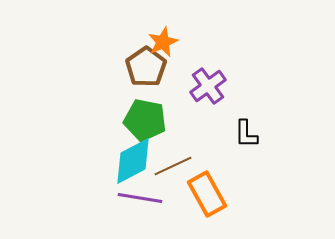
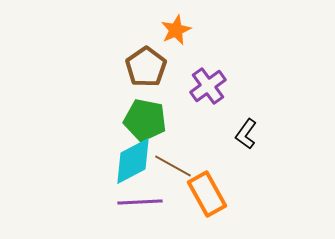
orange star: moved 13 px right, 12 px up
black L-shape: rotated 36 degrees clockwise
brown line: rotated 54 degrees clockwise
purple line: moved 4 px down; rotated 12 degrees counterclockwise
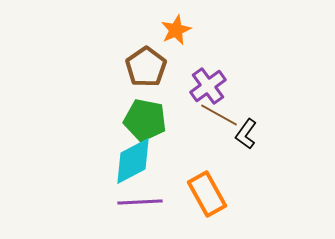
brown line: moved 46 px right, 51 px up
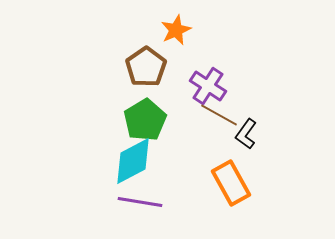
purple cross: rotated 21 degrees counterclockwise
green pentagon: rotated 30 degrees clockwise
orange rectangle: moved 24 px right, 11 px up
purple line: rotated 12 degrees clockwise
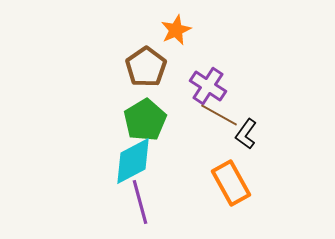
purple line: rotated 66 degrees clockwise
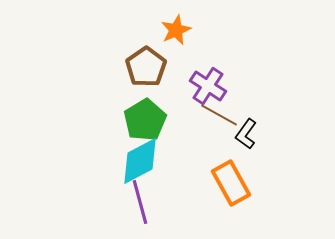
cyan diamond: moved 7 px right
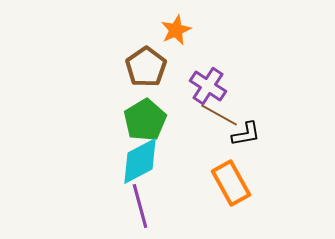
black L-shape: rotated 136 degrees counterclockwise
purple line: moved 4 px down
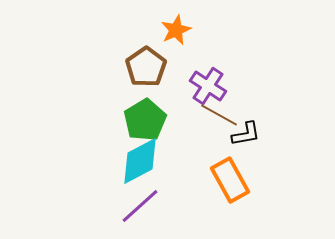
orange rectangle: moved 1 px left, 3 px up
purple line: rotated 63 degrees clockwise
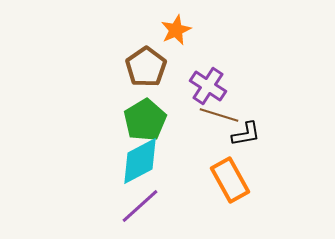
brown line: rotated 12 degrees counterclockwise
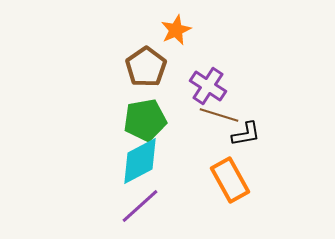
green pentagon: rotated 21 degrees clockwise
